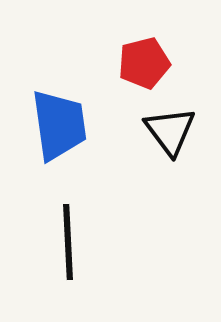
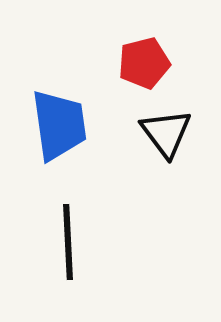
black triangle: moved 4 px left, 2 px down
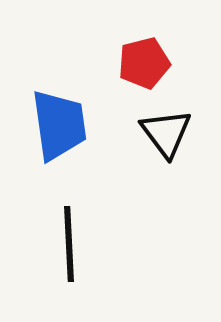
black line: moved 1 px right, 2 px down
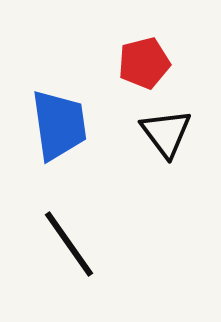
black line: rotated 32 degrees counterclockwise
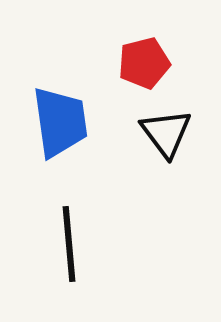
blue trapezoid: moved 1 px right, 3 px up
black line: rotated 30 degrees clockwise
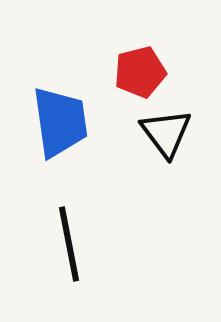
red pentagon: moved 4 px left, 9 px down
black line: rotated 6 degrees counterclockwise
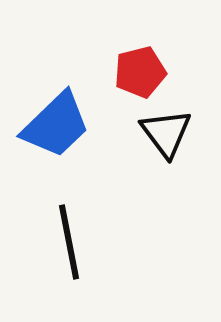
blue trapezoid: moved 4 px left, 3 px down; rotated 54 degrees clockwise
black line: moved 2 px up
